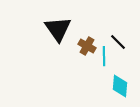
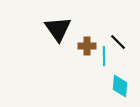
brown cross: rotated 30 degrees counterclockwise
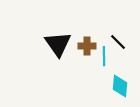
black triangle: moved 15 px down
